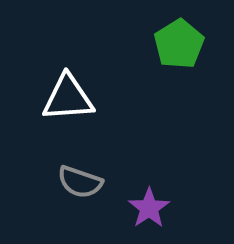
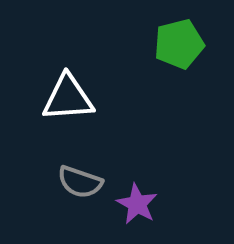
green pentagon: rotated 18 degrees clockwise
purple star: moved 12 px left, 4 px up; rotated 9 degrees counterclockwise
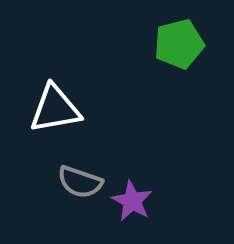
white triangle: moved 13 px left, 11 px down; rotated 6 degrees counterclockwise
purple star: moved 5 px left, 3 px up
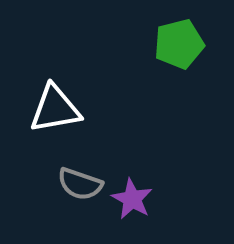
gray semicircle: moved 2 px down
purple star: moved 2 px up
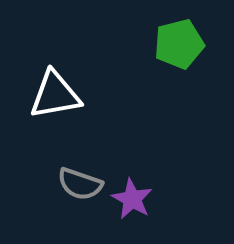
white triangle: moved 14 px up
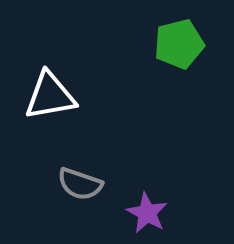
white triangle: moved 5 px left, 1 px down
purple star: moved 15 px right, 14 px down
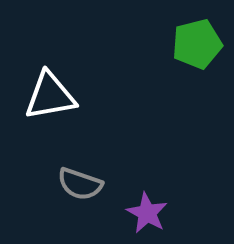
green pentagon: moved 18 px right
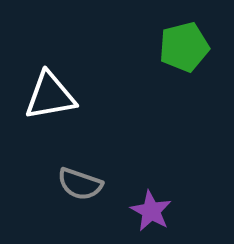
green pentagon: moved 13 px left, 3 px down
purple star: moved 4 px right, 2 px up
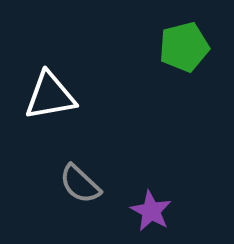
gray semicircle: rotated 24 degrees clockwise
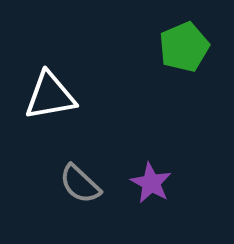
green pentagon: rotated 9 degrees counterclockwise
purple star: moved 28 px up
